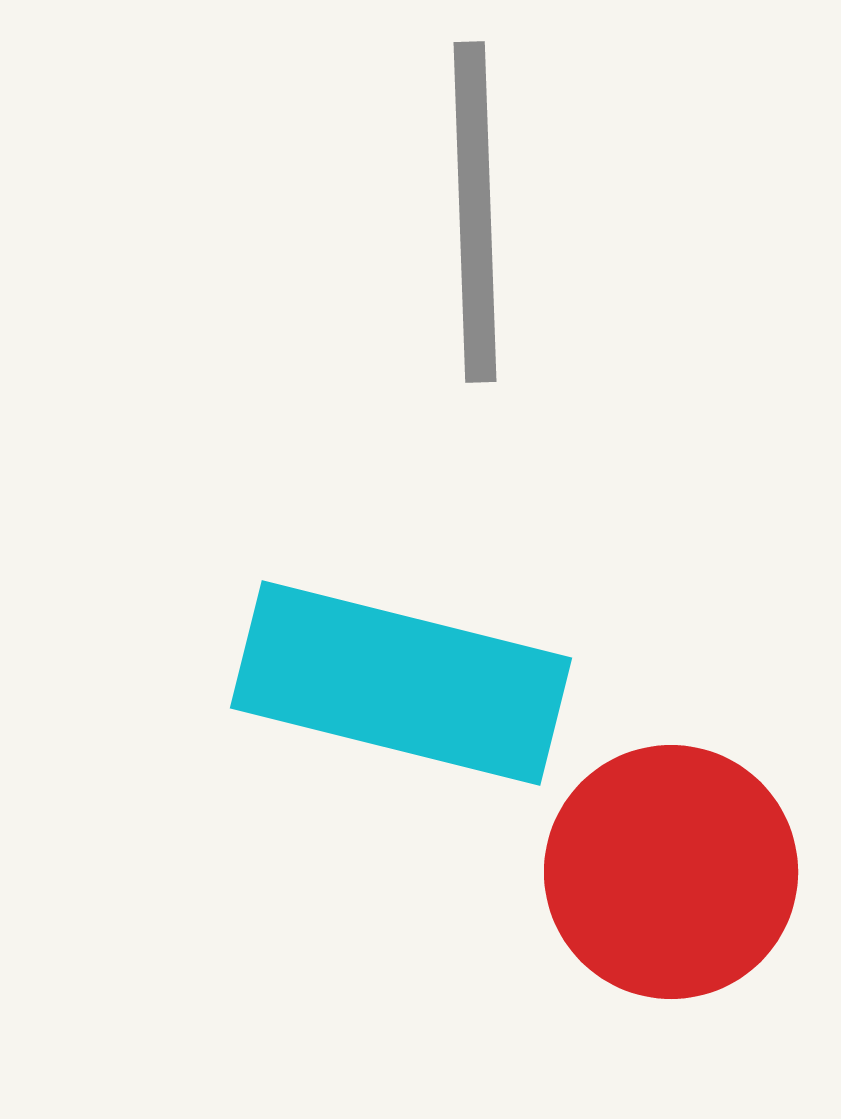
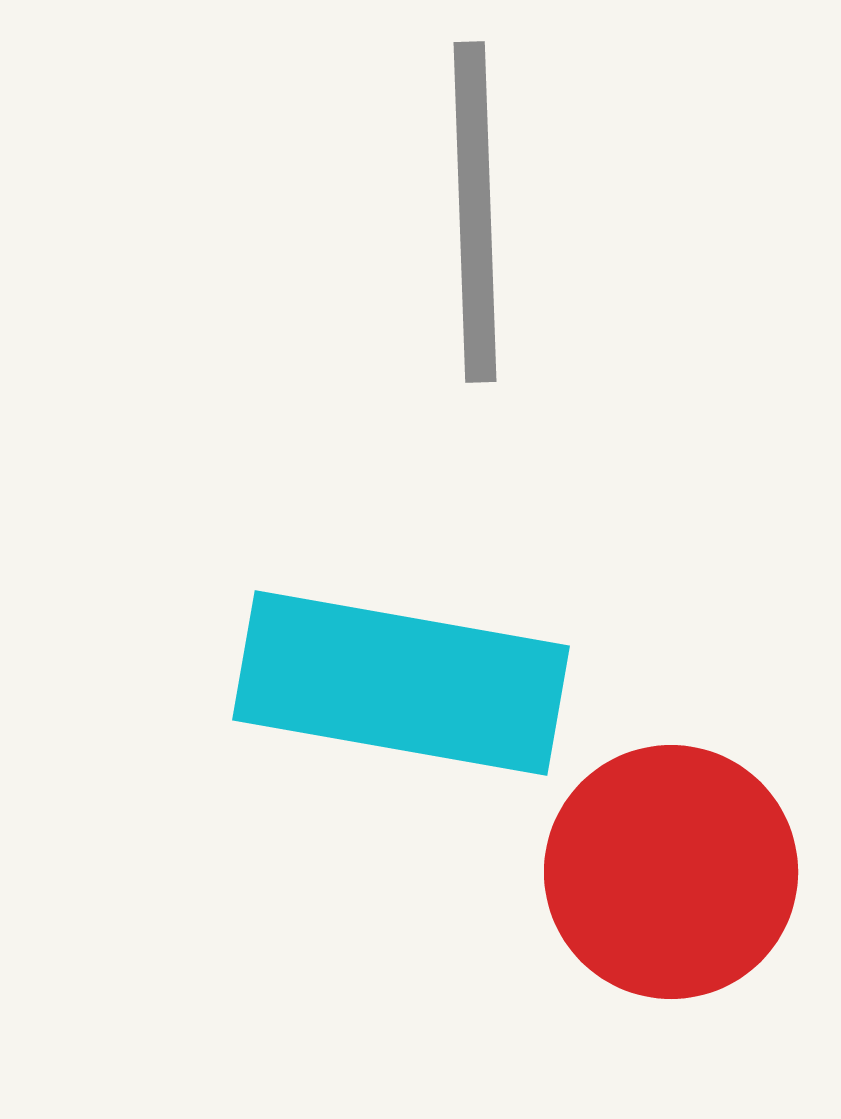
cyan rectangle: rotated 4 degrees counterclockwise
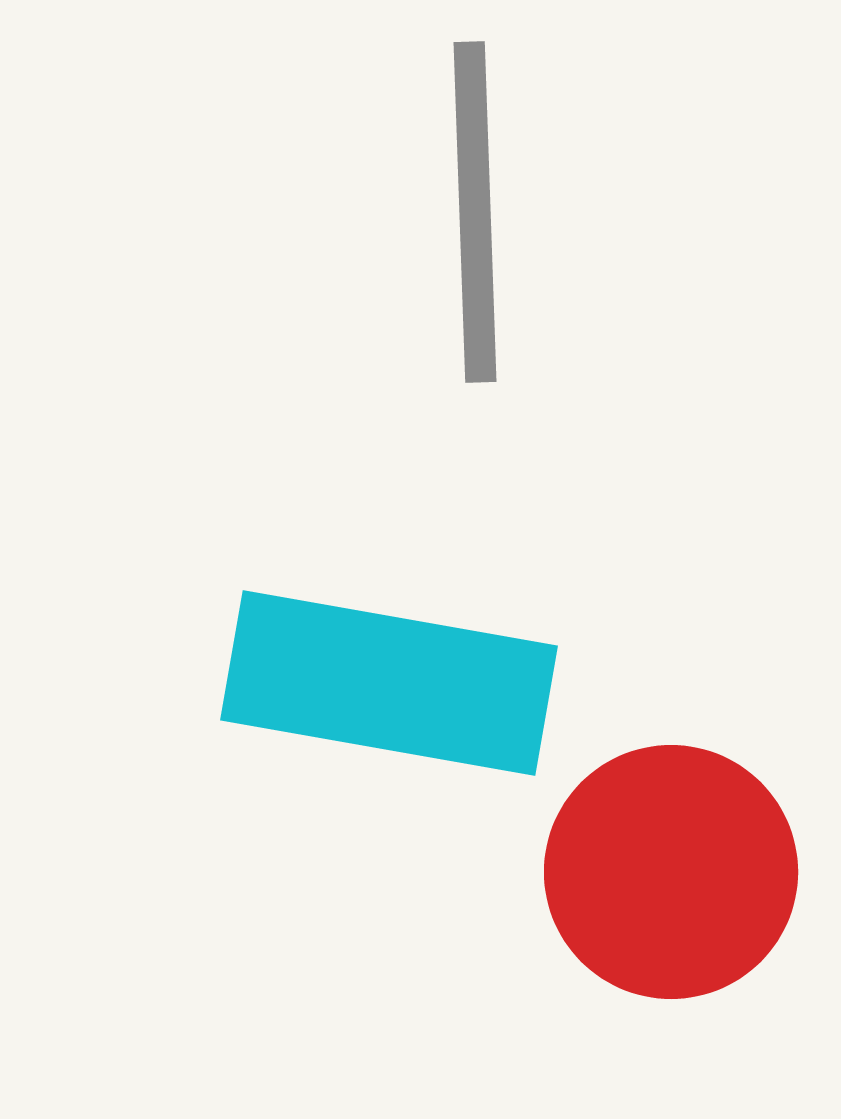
cyan rectangle: moved 12 px left
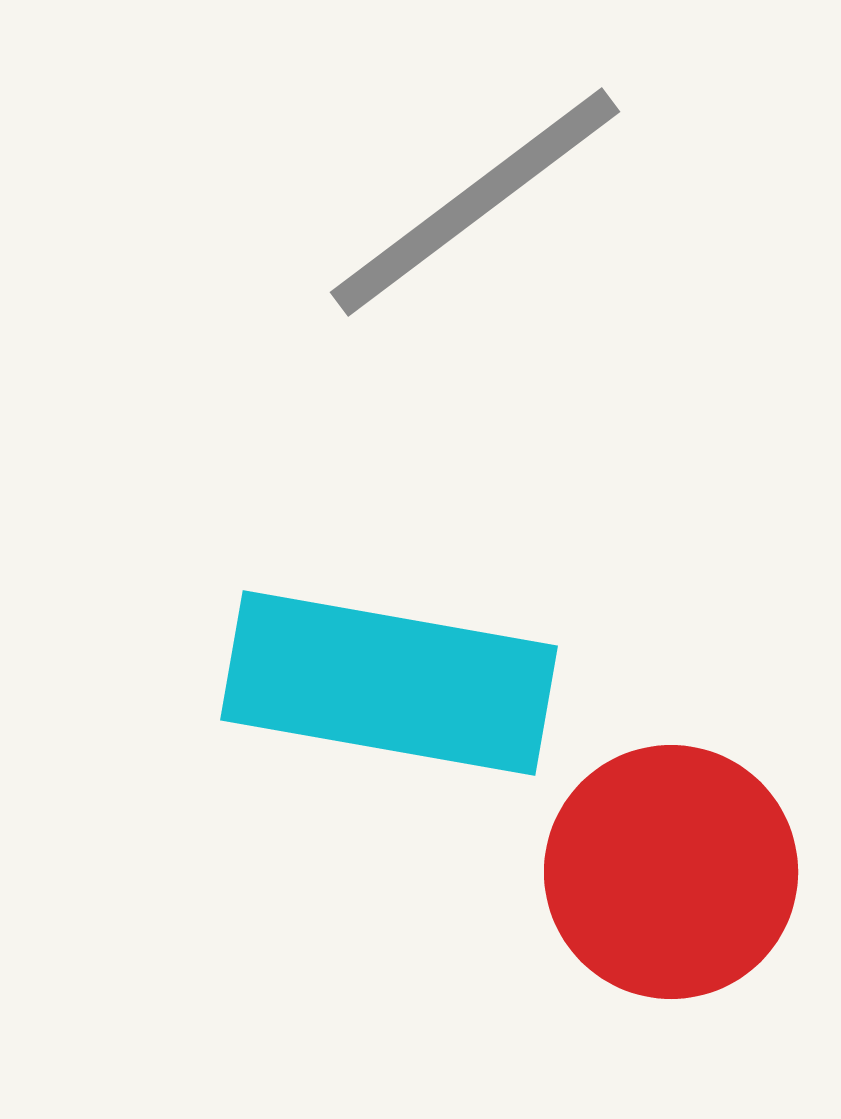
gray line: moved 10 px up; rotated 55 degrees clockwise
